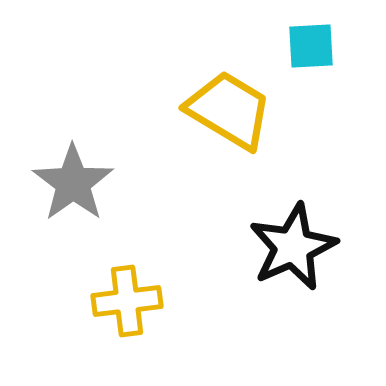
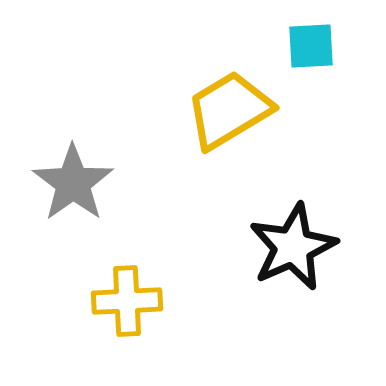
yellow trapezoid: rotated 62 degrees counterclockwise
yellow cross: rotated 4 degrees clockwise
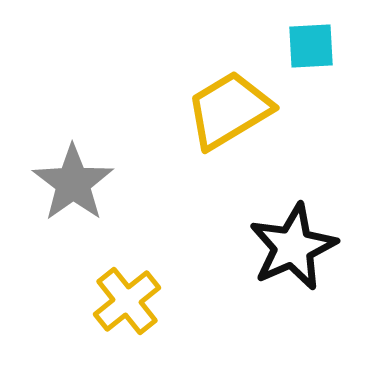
yellow cross: rotated 36 degrees counterclockwise
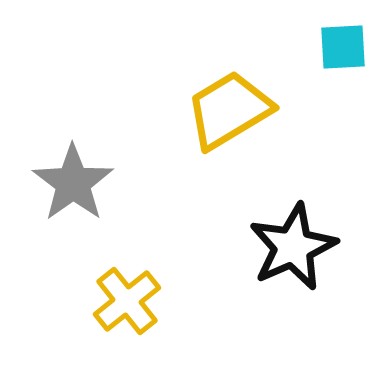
cyan square: moved 32 px right, 1 px down
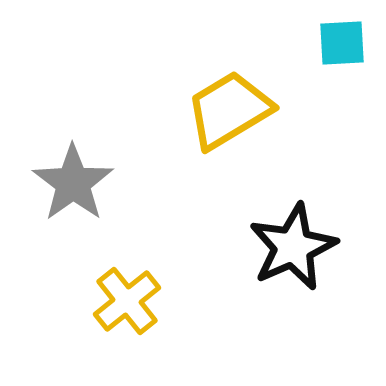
cyan square: moved 1 px left, 4 px up
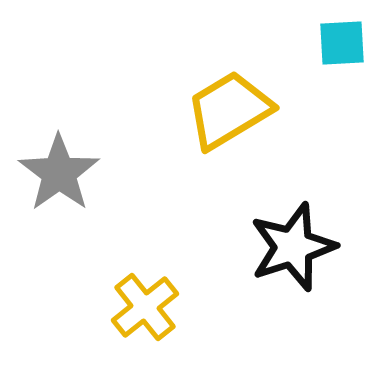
gray star: moved 14 px left, 10 px up
black star: rotated 6 degrees clockwise
yellow cross: moved 18 px right, 6 px down
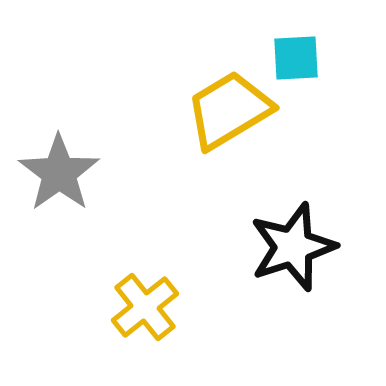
cyan square: moved 46 px left, 15 px down
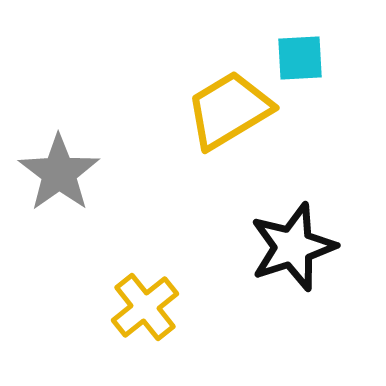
cyan square: moved 4 px right
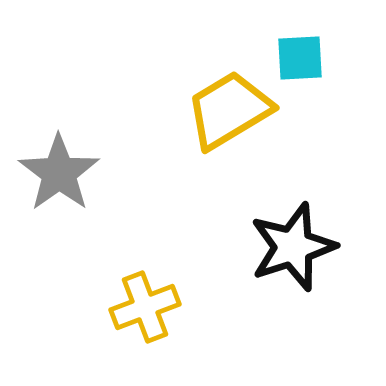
yellow cross: rotated 18 degrees clockwise
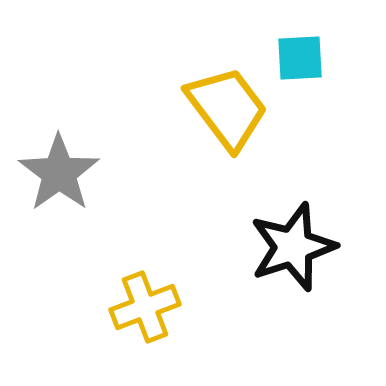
yellow trapezoid: moved 2 px left, 2 px up; rotated 84 degrees clockwise
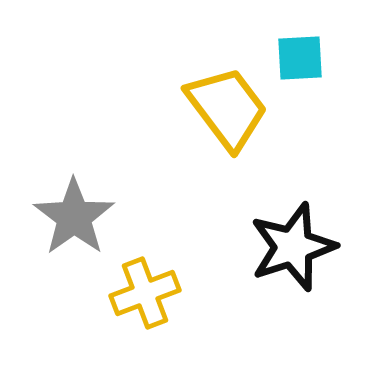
gray star: moved 15 px right, 44 px down
yellow cross: moved 14 px up
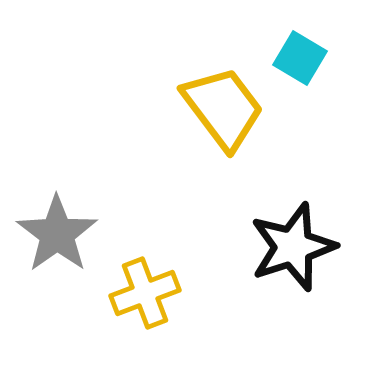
cyan square: rotated 34 degrees clockwise
yellow trapezoid: moved 4 px left
gray star: moved 17 px left, 17 px down
